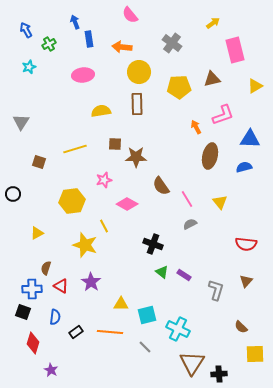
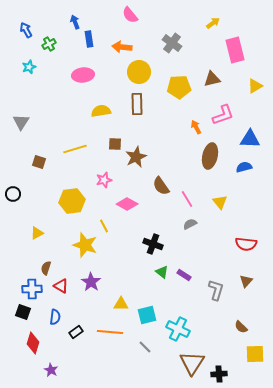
brown star at (136, 157): rotated 25 degrees counterclockwise
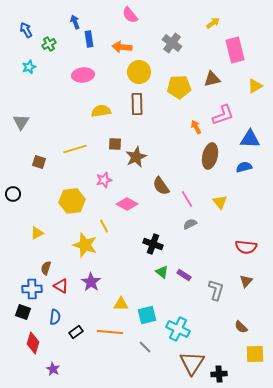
red semicircle at (246, 244): moved 3 px down
purple star at (51, 370): moved 2 px right, 1 px up
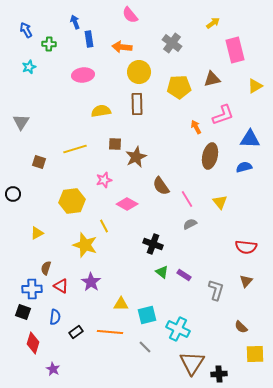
green cross at (49, 44): rotated 32 degrees clockwise
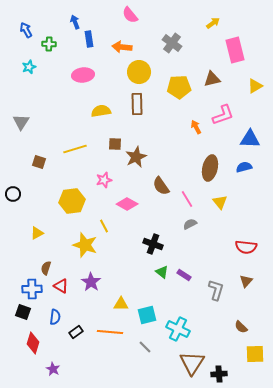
brown ellipse at (210, 156): moved 12 px down
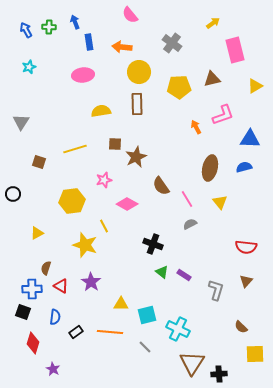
blue rectangle at (89, 39): moved 3 px down
green cross at (49, 44): moved 17 px up
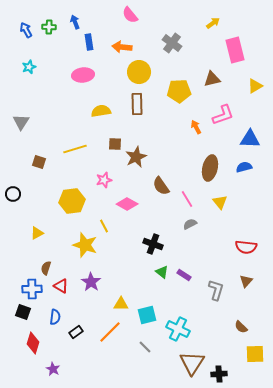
yellow pentagon at (179, 87): moved 4 px down
orange line at (110, 332): rotated 50 degrees counterclockwise
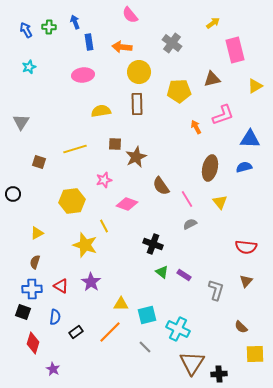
pink diamond at (127, 204): rotated 10 degrees counterclockwise
brown semicircle at (46, 268): moved 11 px left, 6 px up
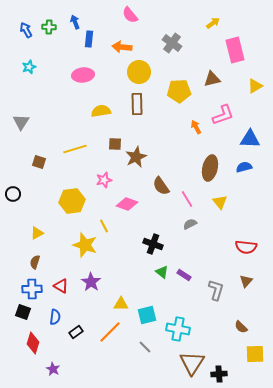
blue rectangle at (89, 42): moved 3 px up; rotated 14 degrees clockwise
cyan cross at (178, 329): rotated 15 degrees counterclockwise
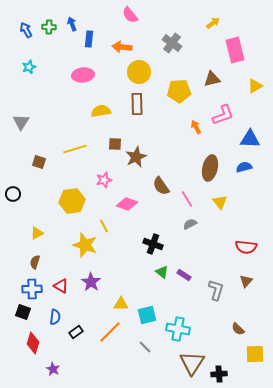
blue arrow at (75, 22): moved 3 px left, 2 px down
brown semicircle at (241, 327): moved 3 px left, 2 px down
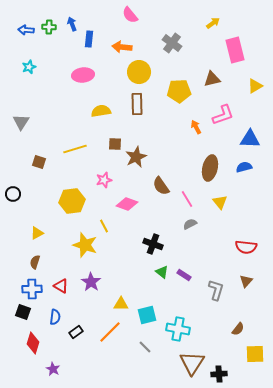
blue arrow at (26, 30): rotated 56 degrees counterclockwise
brown semicircle at (238, 329): rotated 96 degrees counterclockwise
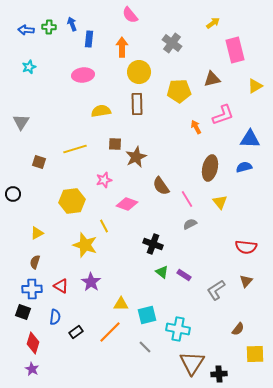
orange arrow at (122, 47): rotated 84 degrees clockwise
gray L-shape at (216, 290): rotated 140 degrees counterclockwise
purple star at (53, 369): moved 21 px left
